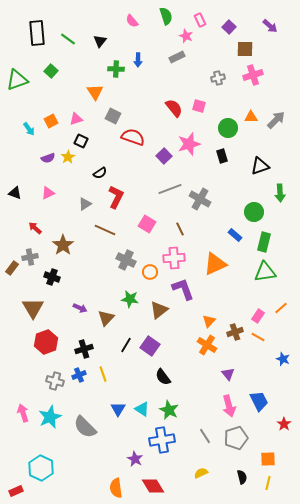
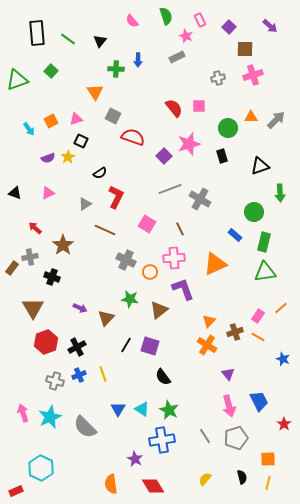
pink square at (199, 106): rotated 16 degrees counterclockwise
purple square at (150, 346): rotated 18 degrees counterclockwise
black cross at (84, 349): moved 7 px left, 2 px up; rotated 12 degrees counterclockwise
yellow semicircle at (201, 473): moved 4 px right, 6 px down; rotated 24 degrees counterclockwise
orange semicircle at (116, 488): moved 5 px left, 4 px up
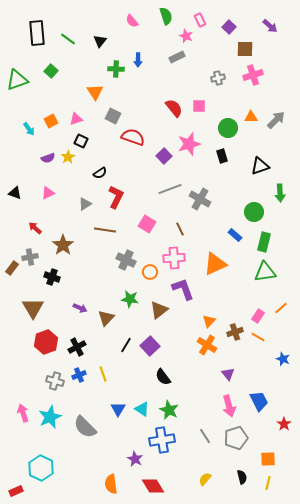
brown line at (105, 230): rotated 15 degrees counterclockwise
purple square at (150, 346): rotated 30 degrees clockwise
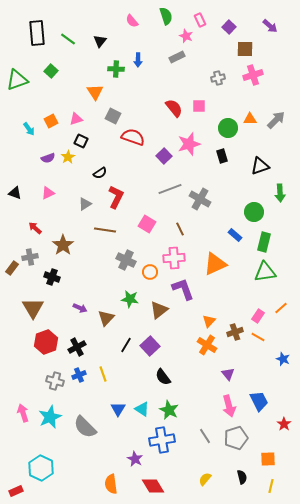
orange triangle at (251, 117): moved 1 px left, 2 px down
yellow line at (268, 483): moved 3 px right, 3 px down
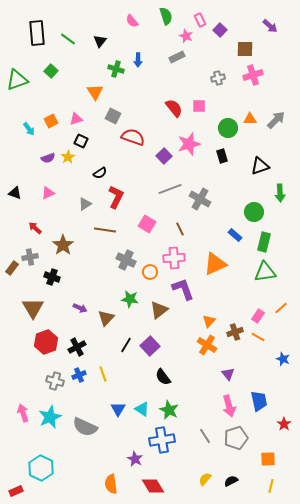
purple square at (229, 27): moved 9 px left, 3 px down
green cross at (116, 69): rotated 14 degrees clockwise
blue trapezoid at (259, 401): rotated 15 degrees clockwise
gray semicircle at (85, 427): rotated 20 degrees counterclockwise
black semicircle at (242, 477): moved 11 px left, 4 px down; rotated 104 degrees counterclockwise
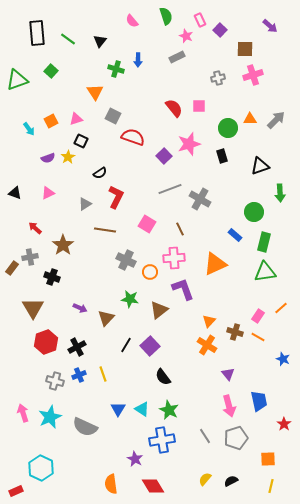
brown cross at (235, 332): rotated 35 degrees clockwise
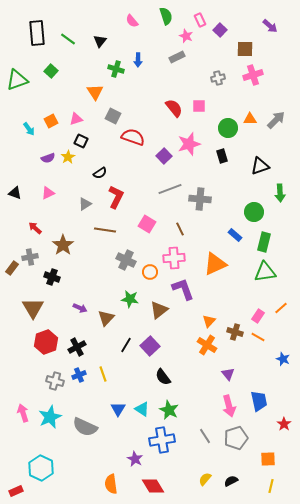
gray cross at (200, 199): rotated 25 degrees counterclockwise
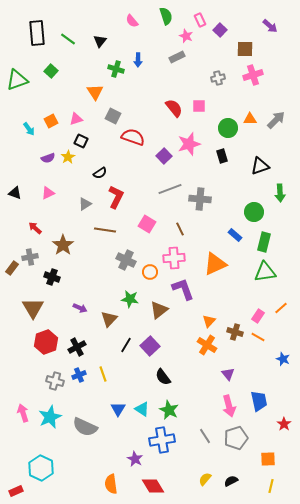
brown triangle at (106, 318): moved 3 px right, 1 px down
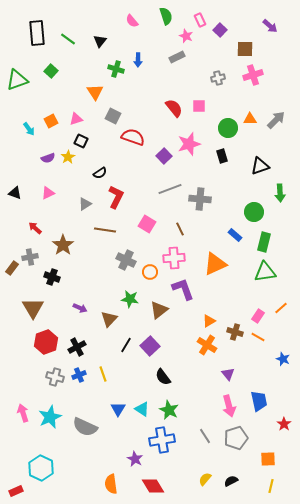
orange triangle at (209, 321): rotated 16 degrees clockwise
gray cross at (55, 381): moved 4 px up
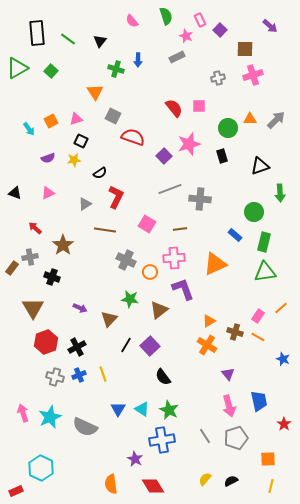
green triangle at (17, 80): moved 12 px up; rotated 10 degrees counterclockwise
yellow star at (68, 157): moved 6 px right, 3 px down; rotated 24 degrees clockwise
brown line at (180, 229): rotated 72 degrees counterclockwise
